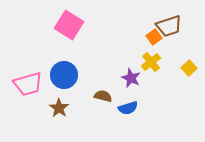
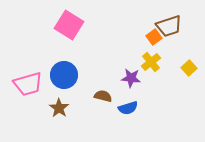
purple star: rotated 18 degrees counterclockwise
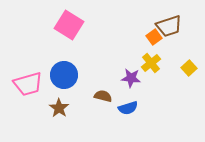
yellow cross: moved 1 px down
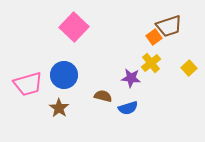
pink square: moved 5 px right, 2 px down; rotated 12 degrees clockwise
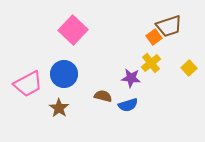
pink square: moved 1 px left, 3 px down
blue circle: moved 1 px up
pink trapezoid: rotated 12 degrees counterclockwise
blue semicircle: moved 3 px up
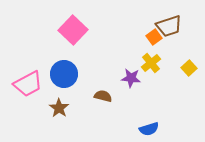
blue semicircle: moved 21 px right, 24 px down
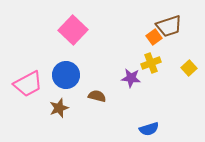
yellow cross: rotated 18 degrees clockwise
blue circle: moved 2 px right, 1 px down
brown semicircle: moved 6 px left
brown star: rotated 18 degrees clockwise
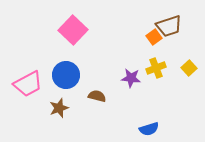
yellow cross: moved 5 px right, 5 px down
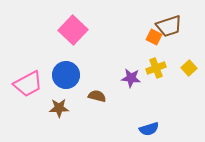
orange square: rotated 28 degrees counterclockwise
brown star: rotated 18 degrees clockwise
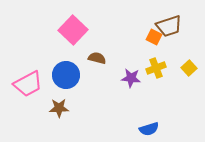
brown semicircle: moved 38 px up
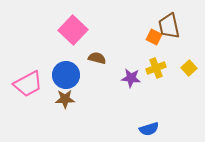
brown trapezoid: rotated 96 degrees clockwise
brown star: moved 6 px right, 9 px up
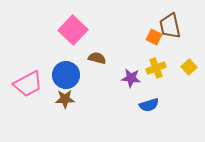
brown trapezoid: moved 1 px right
yellow square: moved 1 px up
blue semicircle: moved 24 px up
